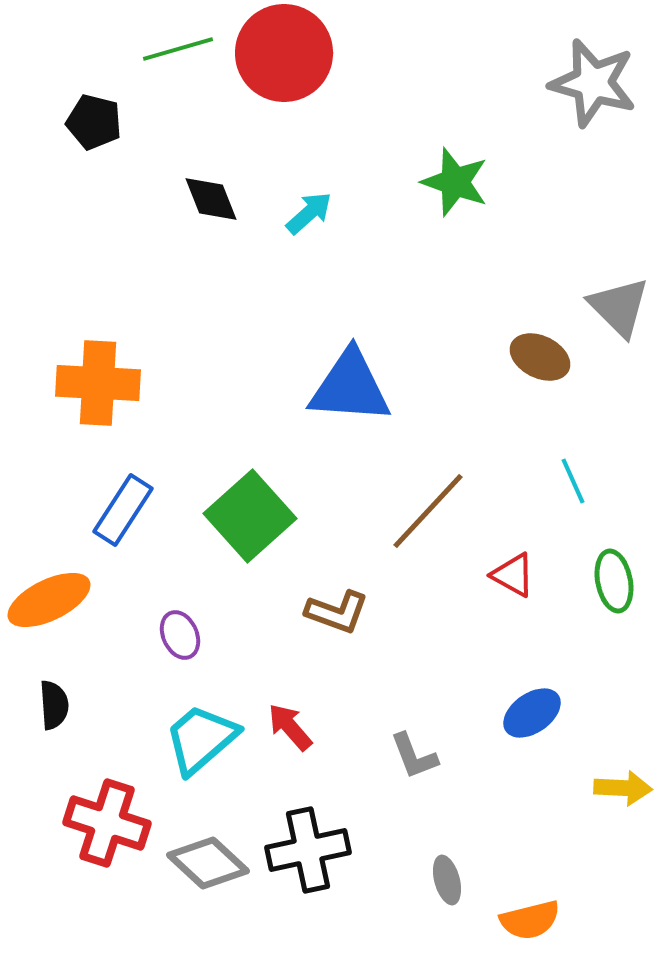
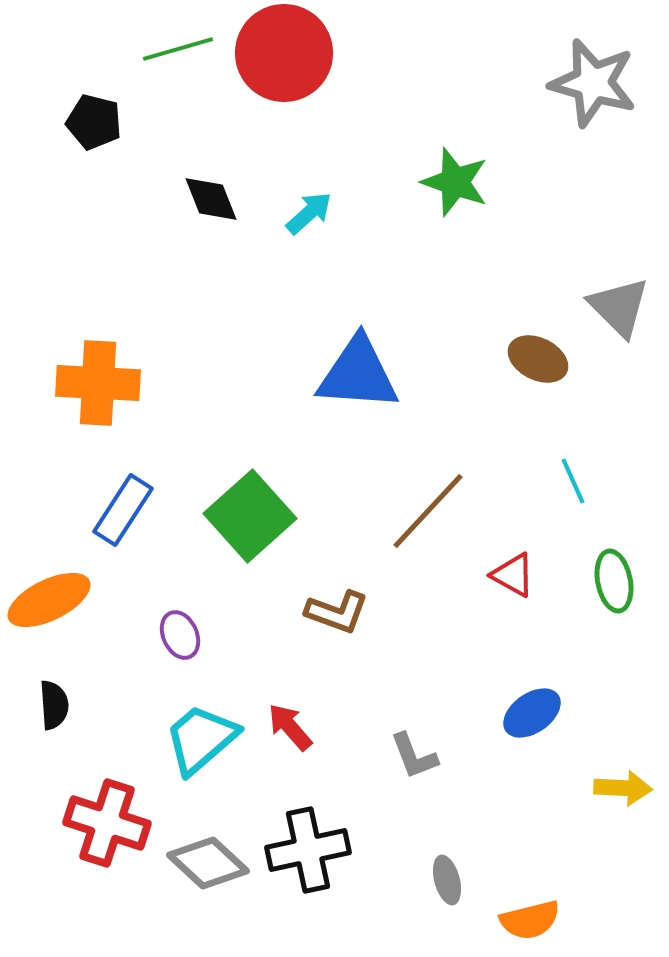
brown ellipse: moved 2 px left, 2 px down
blue triangle: moved 8 px right, 13 px up
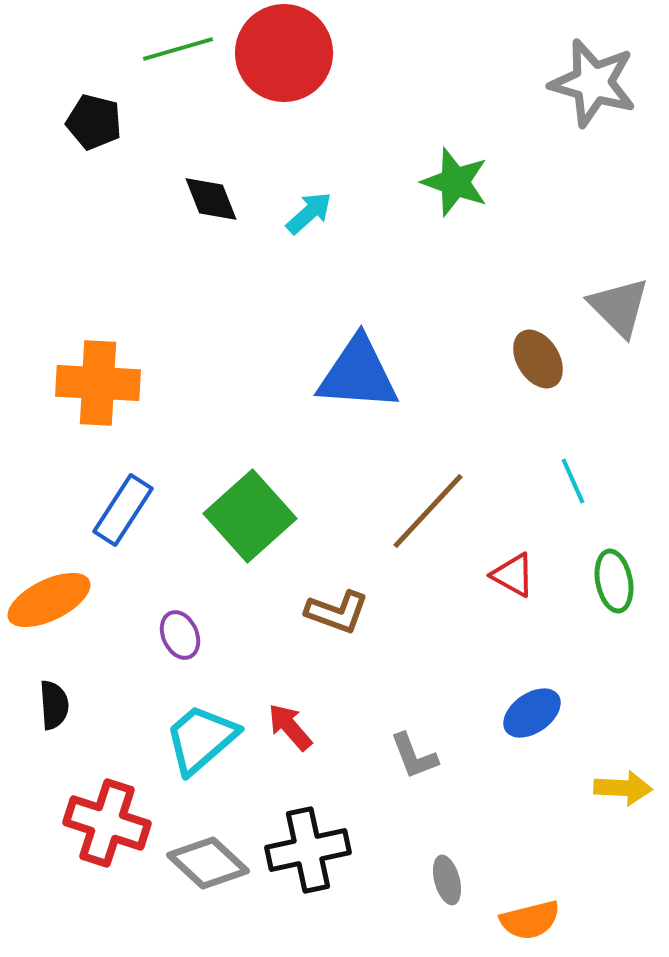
brown ellipse: rotated 32 degrees clockwise
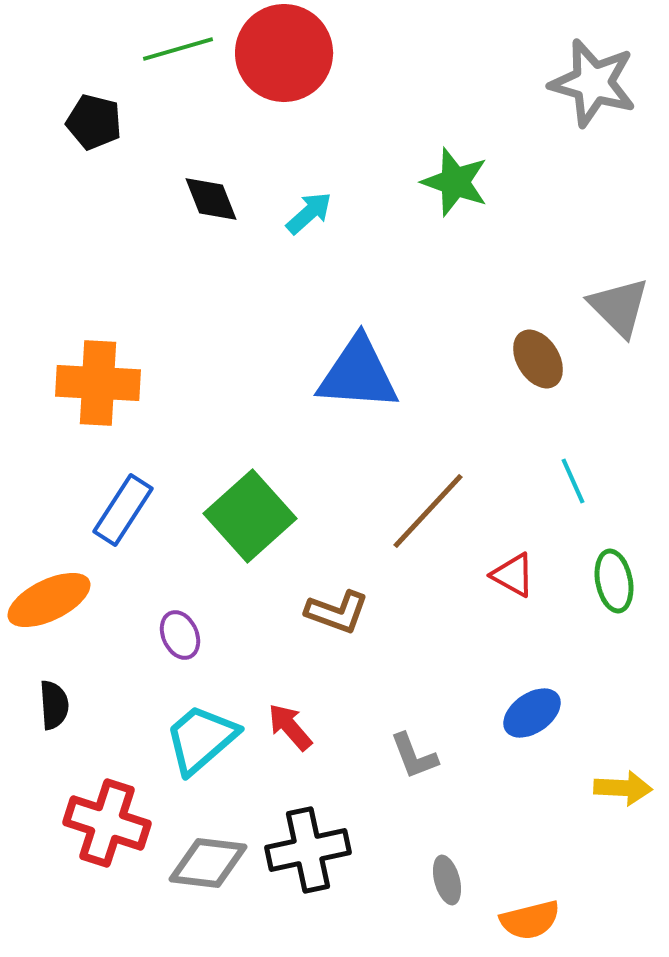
gray diamond: rotated 36 degrees counterclockwise
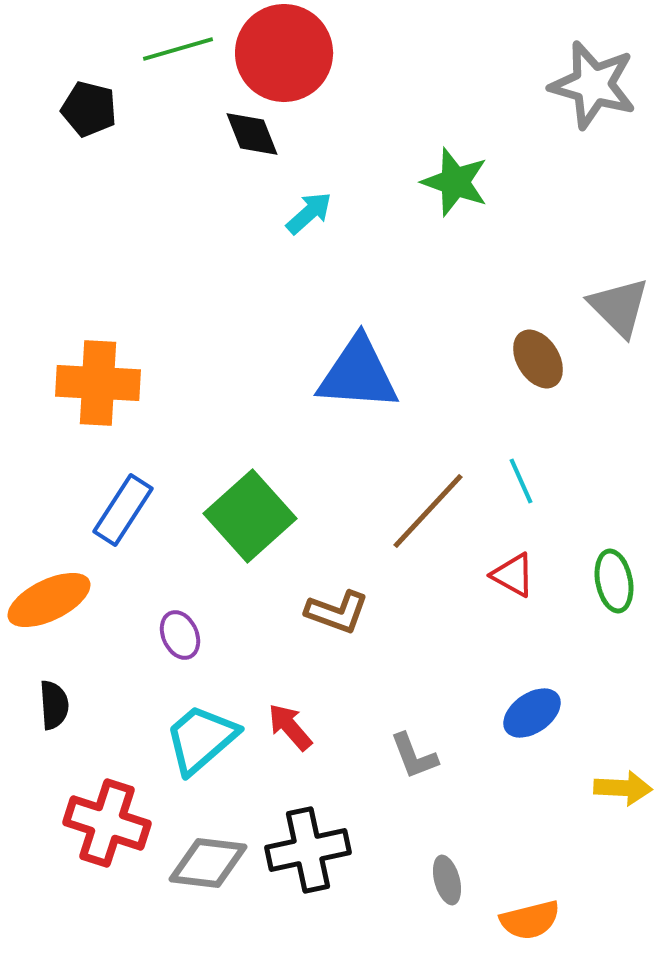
gray star: moved 2 px down
black pentagon: moved 5 px left, 13 px up
black diamond: moved 41 px right, 65 px up
cyan line: moved 52 px left
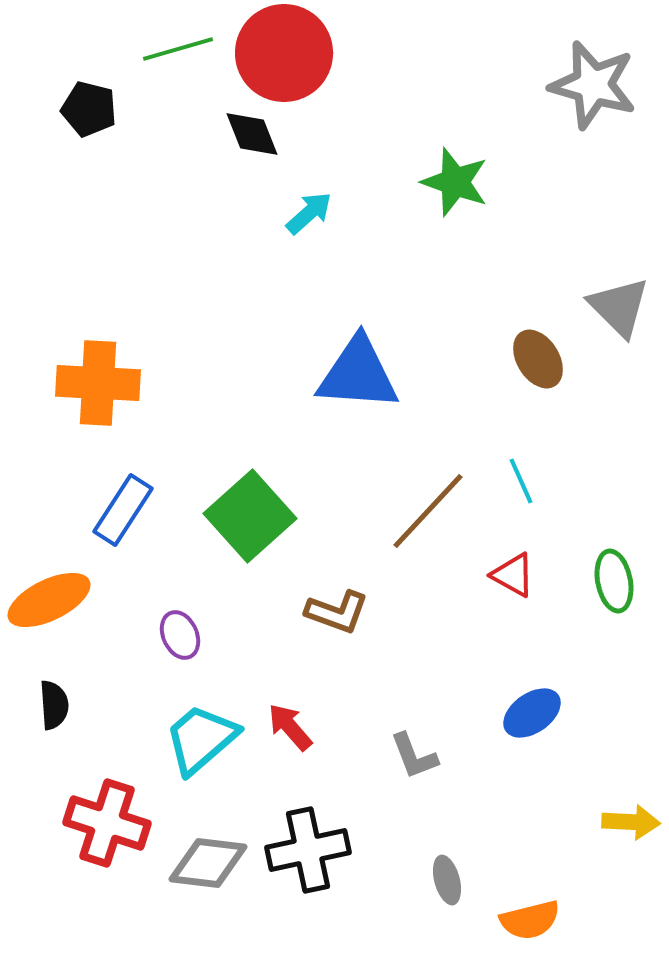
yellow arrow: moved 8 px right, 34 px down
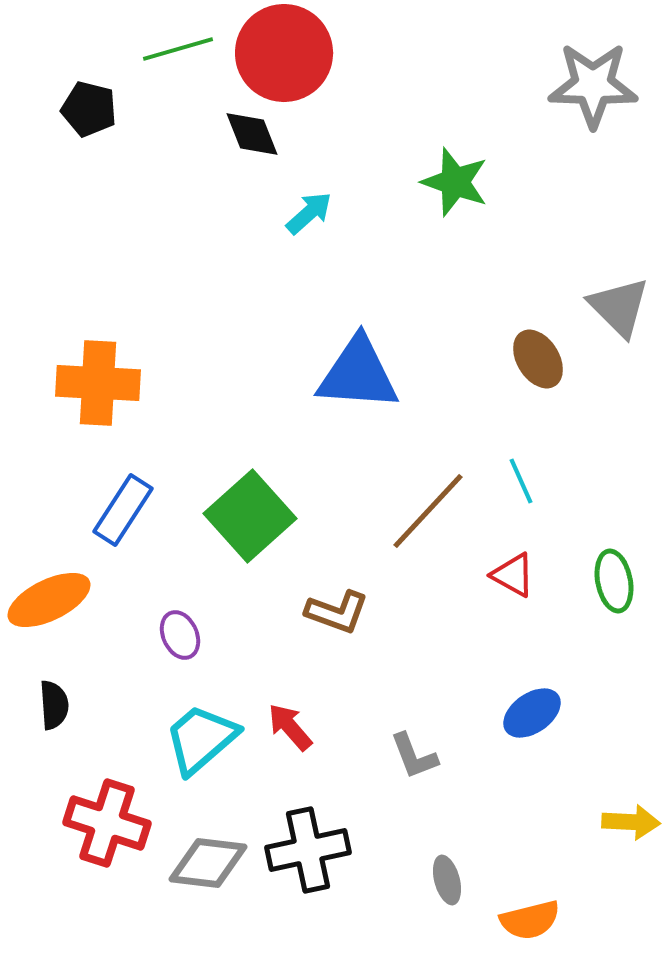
gray star: rotated 14 degrees counterclockwise
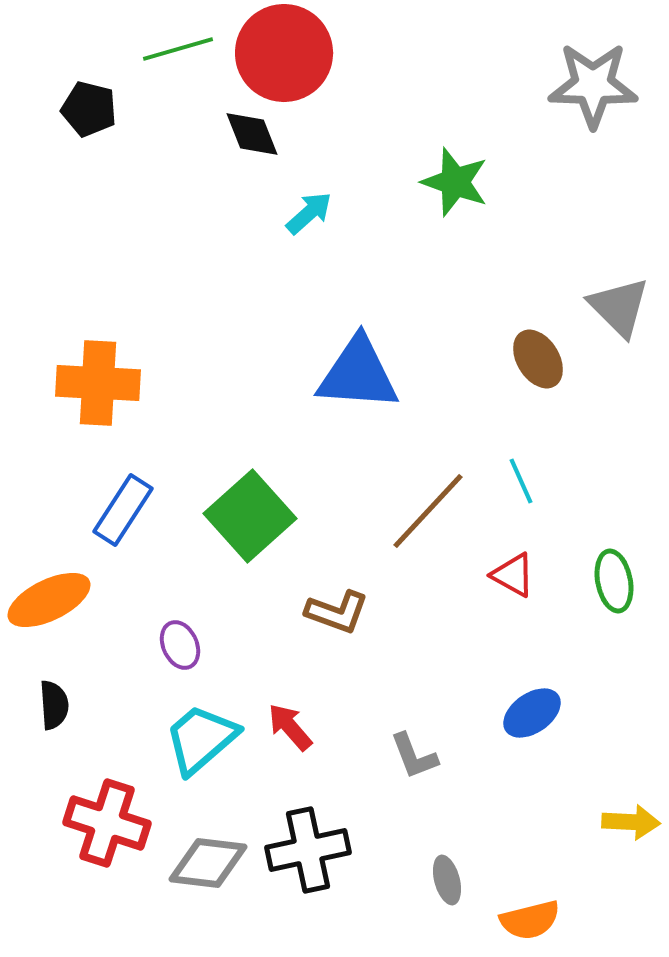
purple ellipse: moved 10 px down
